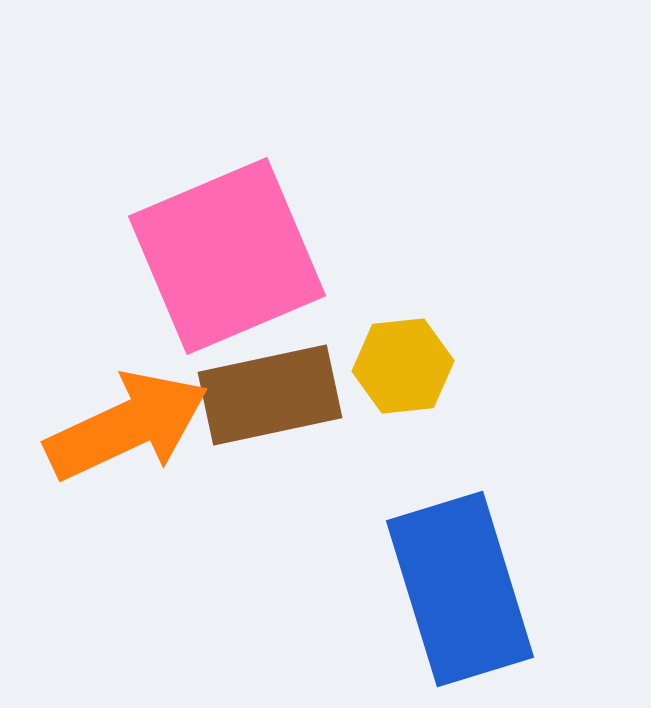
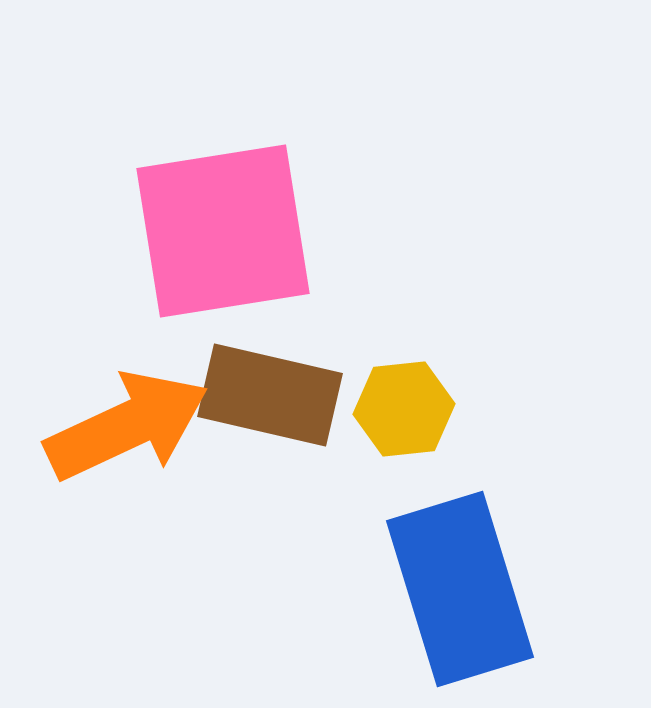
pink square: moved 4 px left, 25 px up; rotated 14 degrees clockwise
yellow hexagon: moved 1 px right, 43 px down
brown rectangle: rotated 25 degrees clockwise
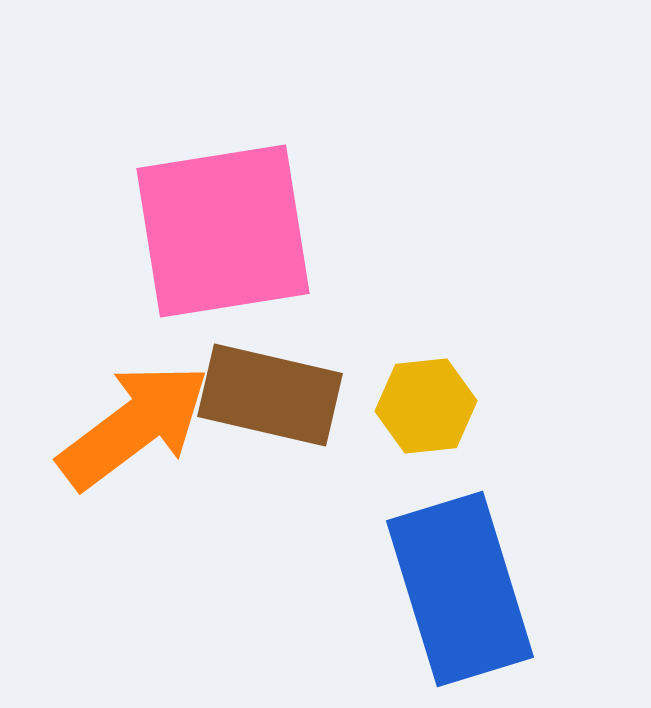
yellow hexagon: moved 22 px right, 3 px up
orange arrow: moved 7 px right; rotated 12 degrees counterclockwise
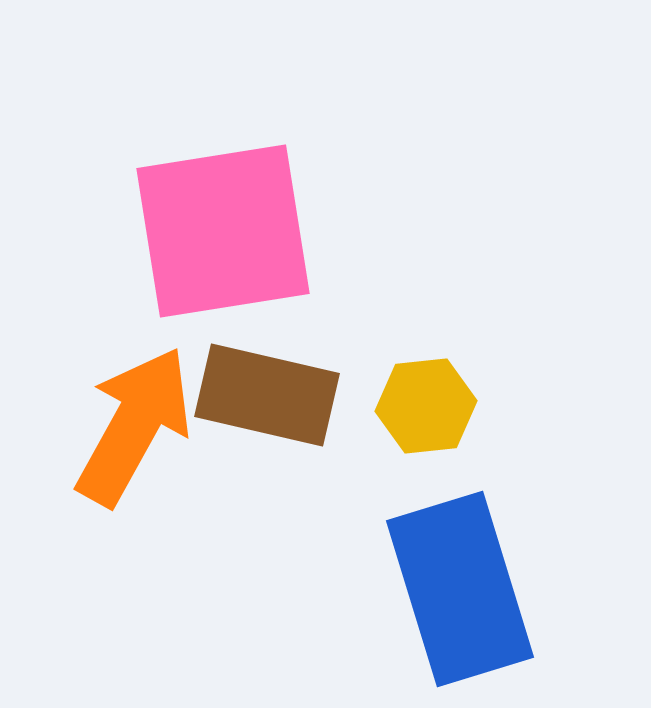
brown rectangle: moved 3 px left
orange arrow: rotated 24 degrees counterclockwise
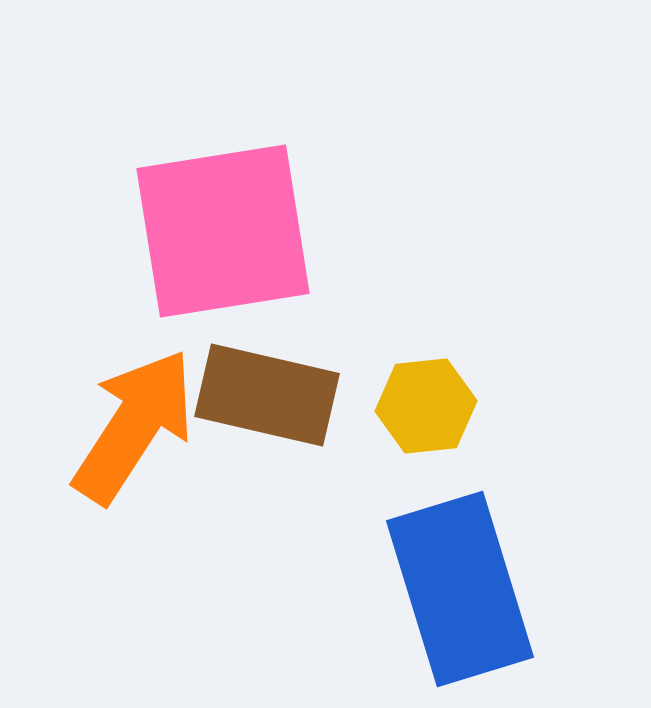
orange arrow: rotated 4 degrees clockwise
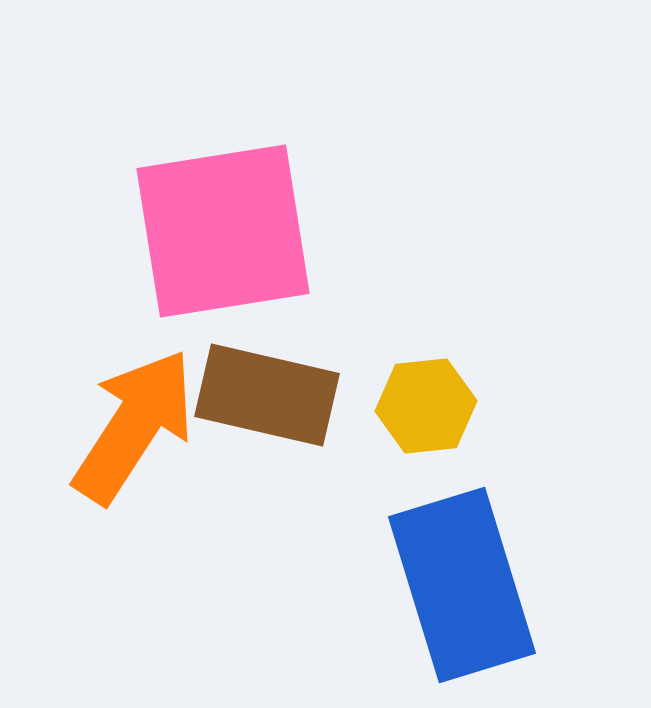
blue rectangle: moved 2 px right, 4 px up
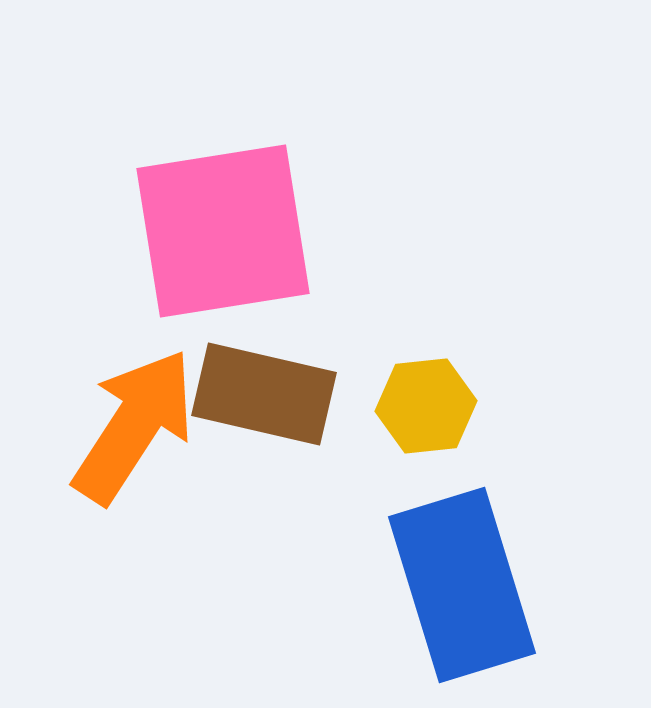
brown rectangle: moved 3 px left, 1 px up
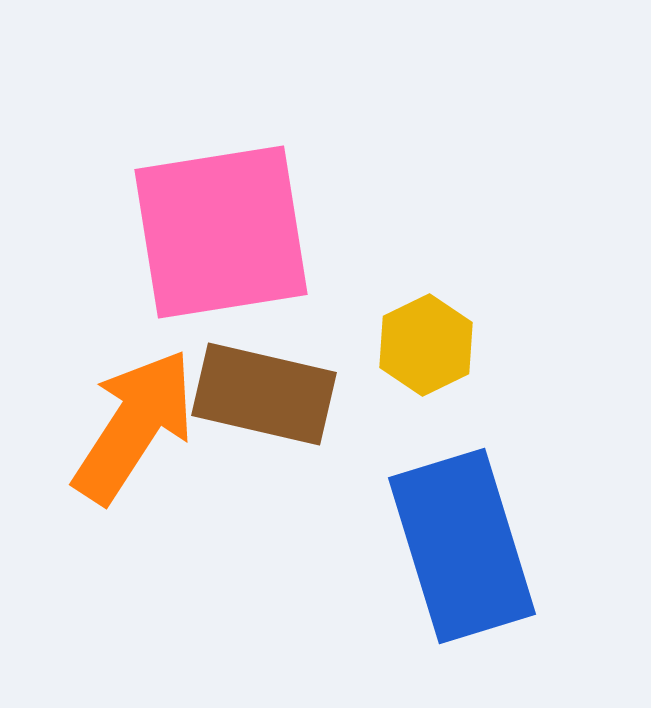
pink square: moved 2 px left, 1 px down
yellow hexagon: moved 61 px up; rotated 20 degrees counterclockwise
blue rectangle: moved 39 px up
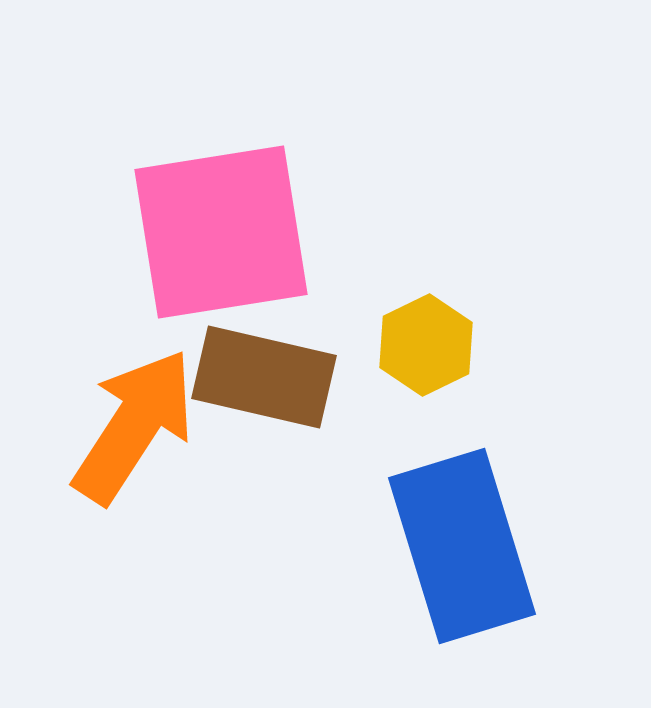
brown rectangle: moved 17 px up
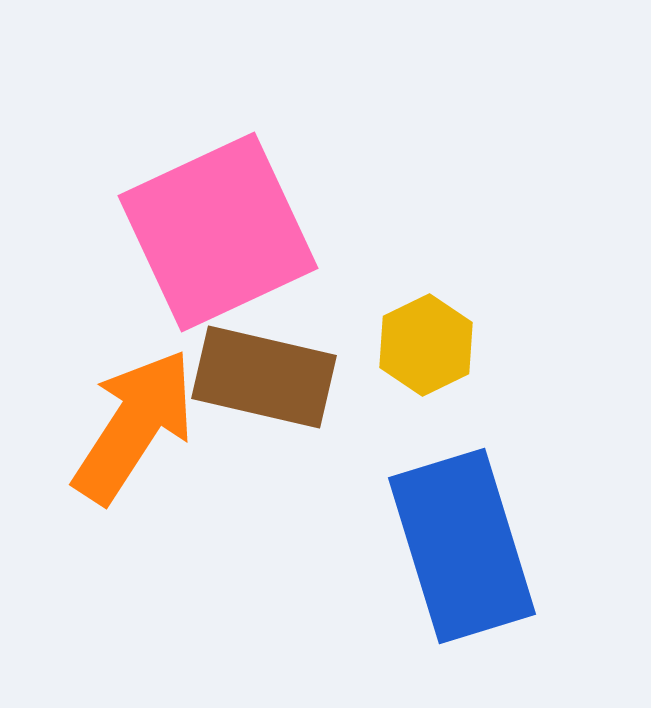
pink square: moved 3 px left; rotated 16 degrees counterclockwise
